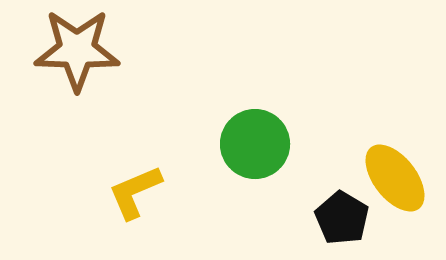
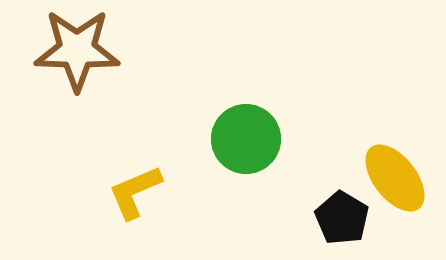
green circle: moved 9 px left, 5 px up
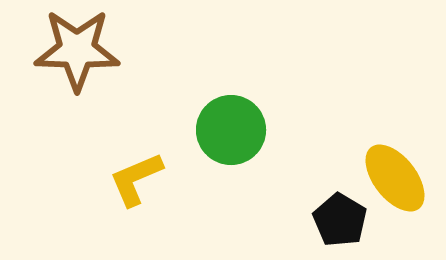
green circle: moved 15 px left, 9 px up
yellow L-shape: moved 1 px right, 13 px up
black pentagon: moved 2 px left, 2 px down
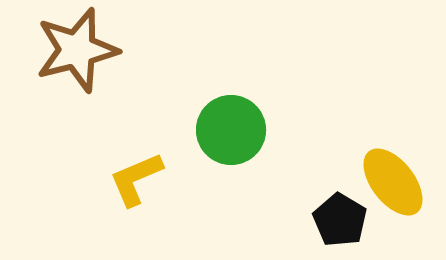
brown star: rotated 16 degrees counterclockwise
yellow ellipse: moved 2 px left, 4 px down
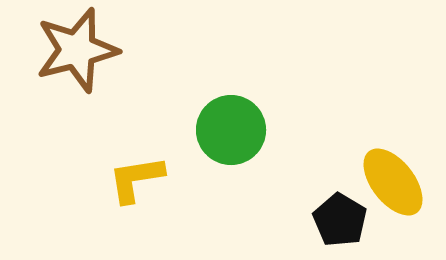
yellow L-shape: rotated 14 degrees clockwise
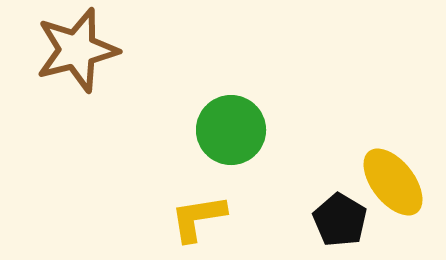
yellow L-shape: moved 62 px right, 39 px down
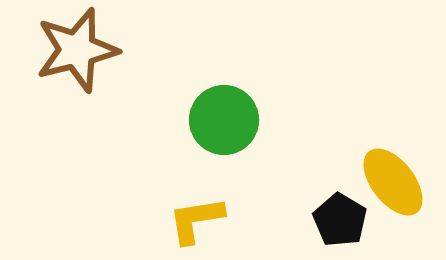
green circle: moved 7 px left, 10 px up
yellow L-shape: moved 2 px left, 2 px down
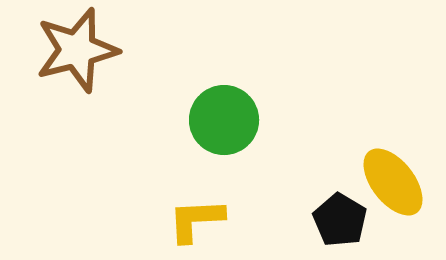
yellow L-shape: rotated 6 degrees clockwise
